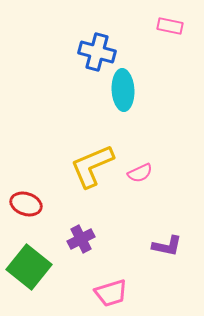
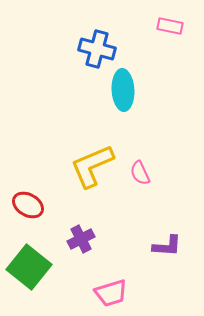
blue cross: moved 3 px up
pink semicircle: rotated 90 degrees clockwise
red ellipse: moved 2 px right, 1 px down; rotated 12 degrees clockwise
purple L-shape: rotated 8 degrees counterclockwise
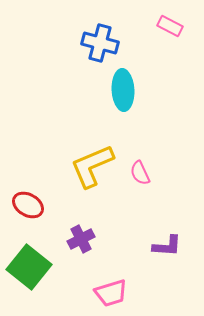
pink rectangle: rotated 15 degrees clockwise
blue cross: moved 3 px right, 6 px up
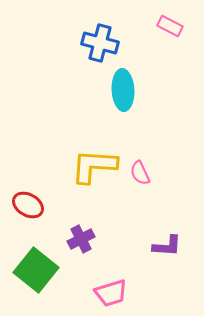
yellow L-shape: moved 2 px right; rotated 27 degrees clockwise
green square: moved 7 px right, 3 px down
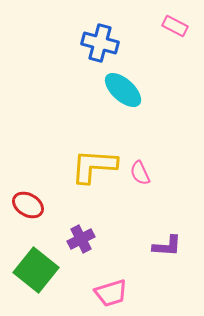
pink rectangle: moved 5 px right
cyan ellipse: rotated 45 degrees counterclockwise
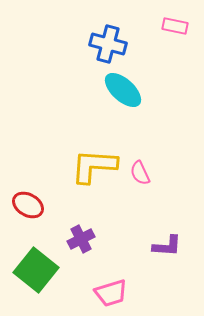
pink rectangle: rotated 15 degrees counterclockwise
blue cross: moved 8 px right, 1 px down
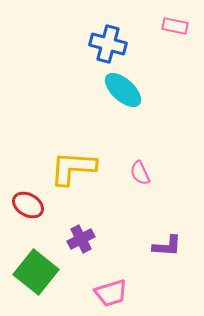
yellow L-shape: moved 21 px left, 2 px down
green square: moved 2 px down
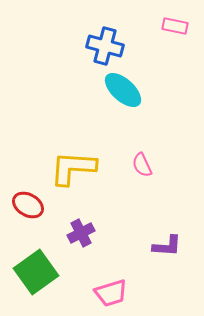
blue cross: moved 3 px left, 2 px down
pink semicircle: moved 2 px right, 8 px up
purple cross: moved 6 px up
green square: rotated 15 degrees clockwise
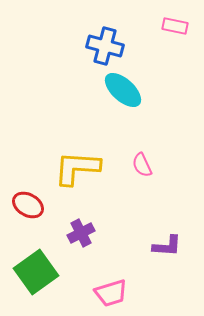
yellow L-shape: moved 4 px right
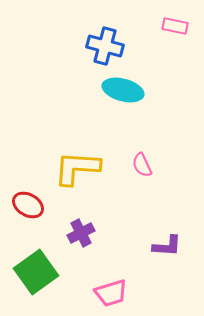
cyan ellipse: rotated 27 degrees counterclockwise
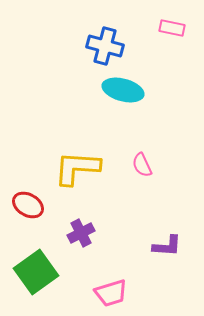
pink rectangle: moved 3 px left, 2 px down
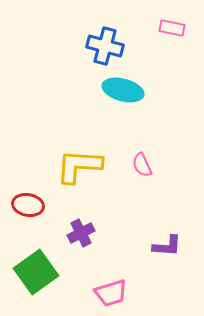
yellow L-shape: moved 2 px right, 2 px up
red ellipse: rotated 20 degrees counterclockwise
